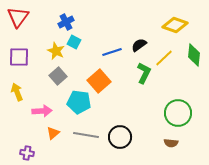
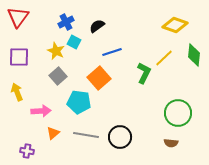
black semicircle: moved 42 px left, 19 px up
orange square: moved 3 px up
pink arrow: moved 1 px left
purple cross: moved 2 px up
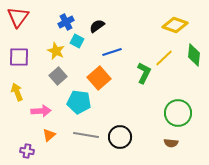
cyan square: moved 3 px right, 1 px up
orange triangle: moved 4 px left, 2 px down
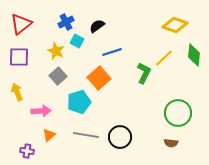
red triangle: moved 3 px right, 7 px down; rotated 15 degrees clockwise
cyan pentagon: rotated 25 degrees counterclockwise
